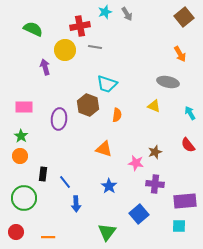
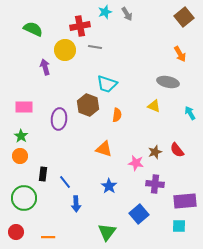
red semicircle: moved 11 px left, 5 px down
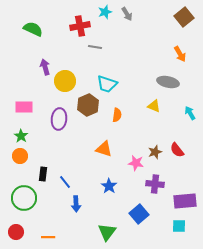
yellow circle: moved 31 px down
brown hexagon: rotated 15 degrees clockwise
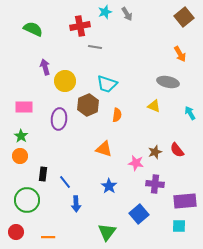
green circle: moved 3 px right, 2 px down
